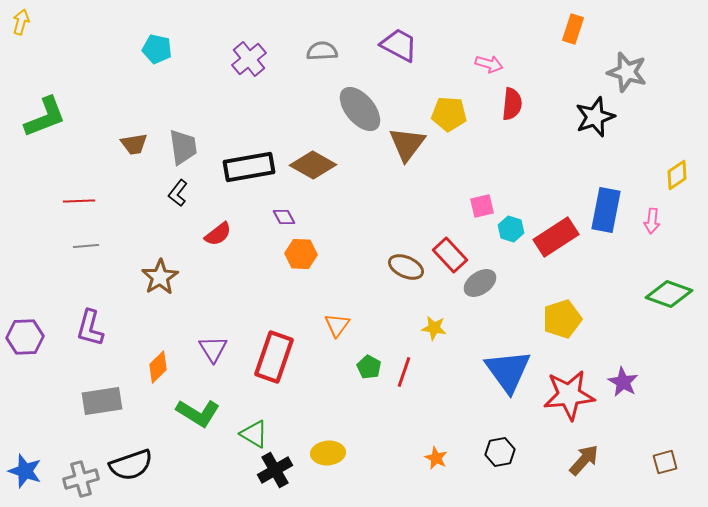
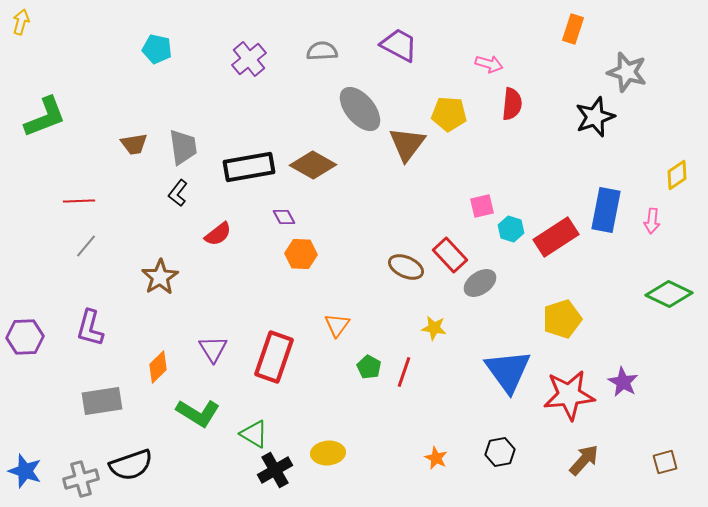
gray line at (86, 246): rotated 45 degrees counterclockwise
green diamond at (669, 294): rotated 6 degrees clockwise
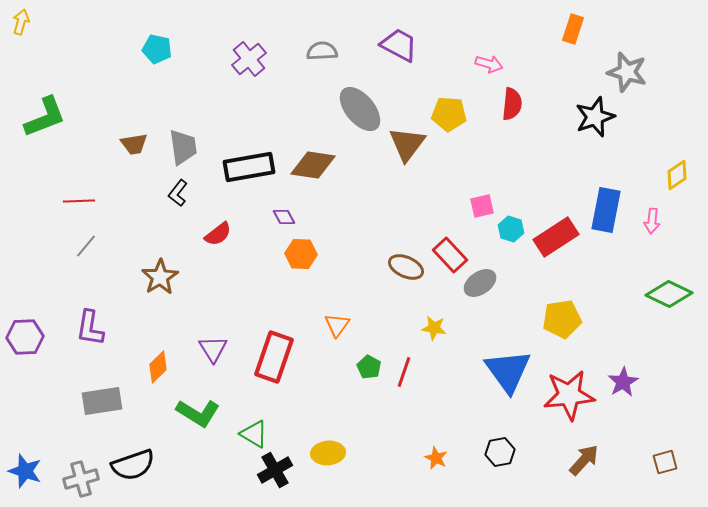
brown diamond at (313, 165): rotated 21 degrees counterclockwise
yellow pentagon at (562, 319): rotated 9 degrees clockwise
purple L-shape at (90, 328): rotated 6 degrees counterclockwise
purple star at (623, 382): rotated 12 degrees clockwise
black semicircle at (131, 465): moved 2 px right
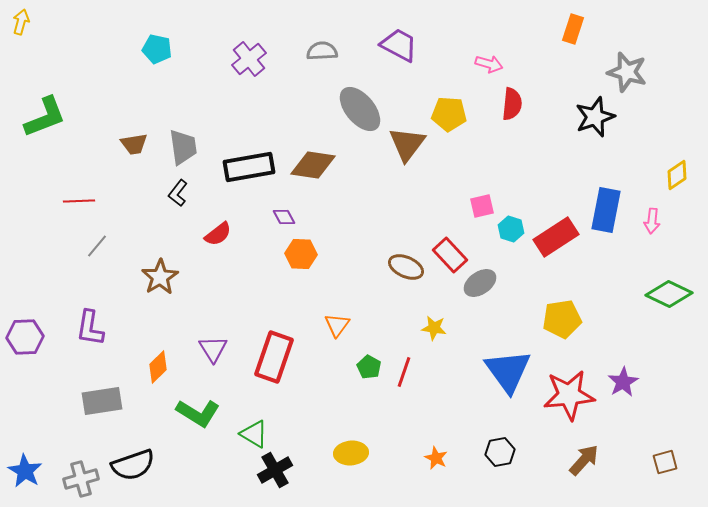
gray line at (86, 246): moved 11 px right
yellow ellipse at (328, 453): moved 23 px right
blue star at (25, 471): rotated 12 degrees clockwise
